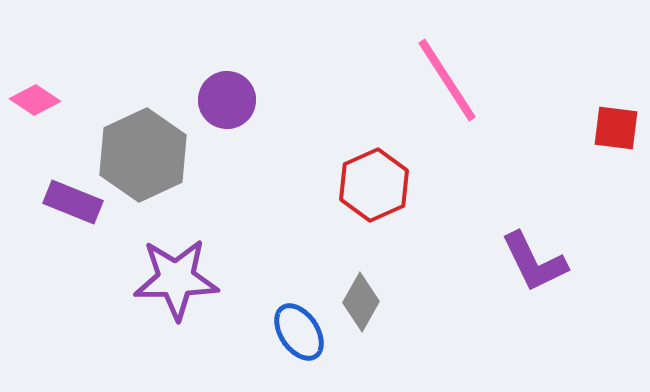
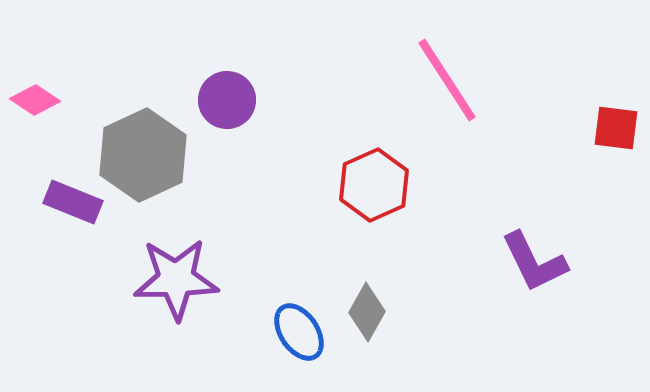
gray diamond: moved 6 px right, 10 px down
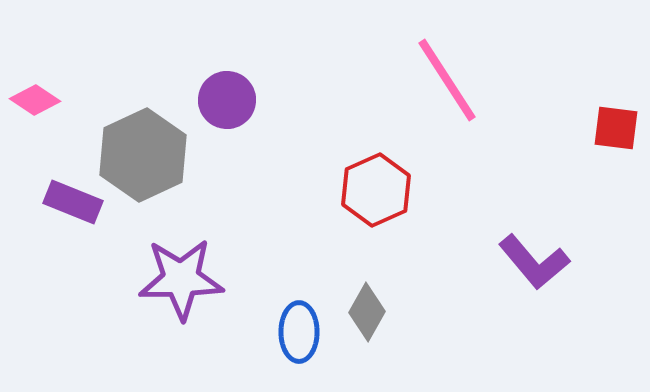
red hexagon: moved 2 px right, 5 px down
purple L-shape: rotated 14 degrees counterclockwise
purple star: moved 5 px right
blue ellipse: rotated 34 degrees clockwise
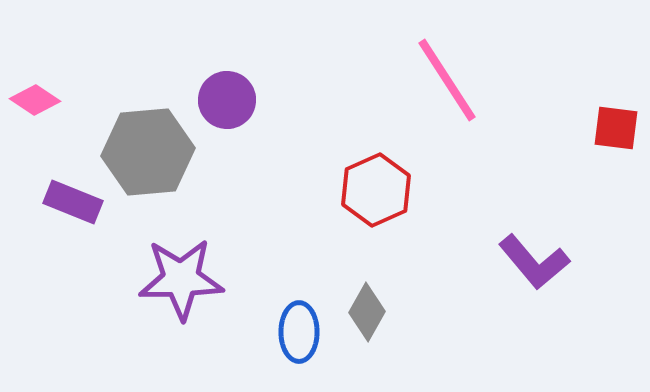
gray hexagon: moved 5 px right, 3 px up; rotated 20 degrees clockwise
